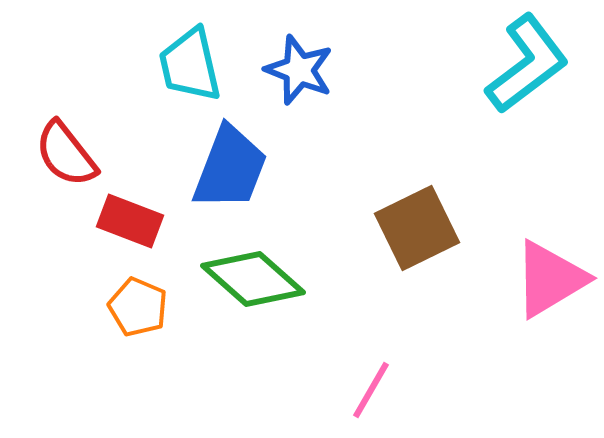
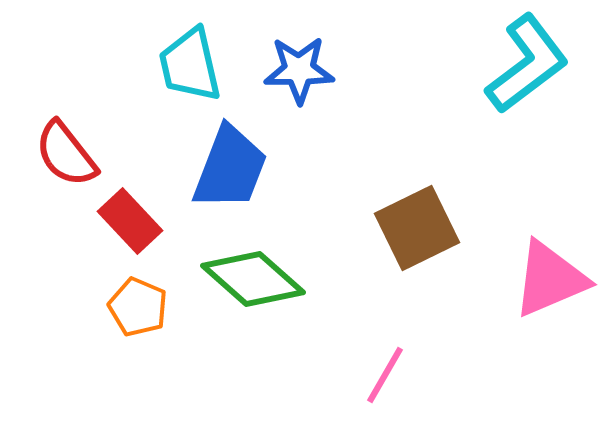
blue star: rotated 22 degrees counterclockwise
red rectangle: rotated 26 degrees clockwise
pink triangle: rotated 8 degrees clockwise
pink line: moved 14 px right, 15 px up
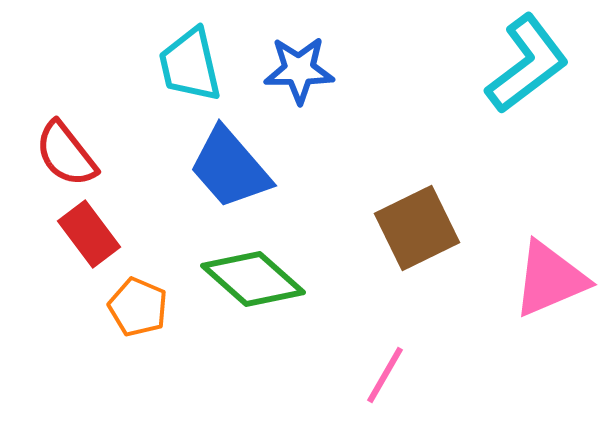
blue trapezoid: rotated 118 degrees clockwise
red rectangle: moved 41 px left, 13 px down; rotated 6 degrees clockwise
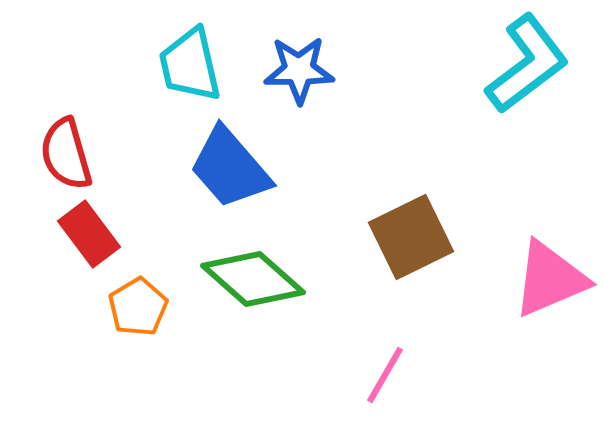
red semicircle: rotated 22 degrees clockwise
brown square: moved 6 px left, 9 px down
orange pentagon: rotated 18 degrees clockwise
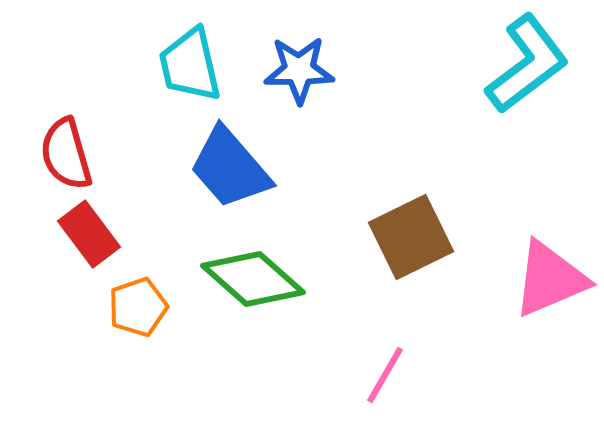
orange pentagon: rotated 12 degrees clockwise
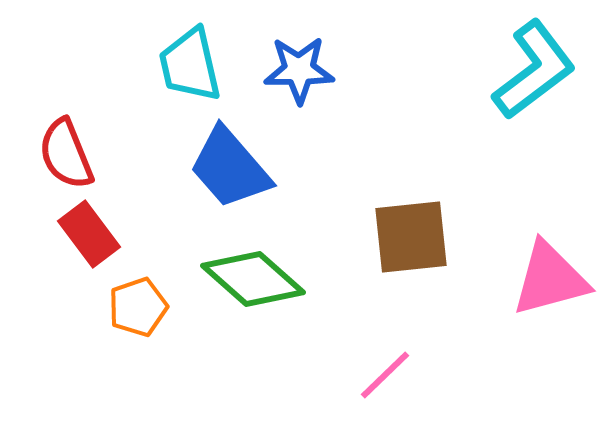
cyan L-shape: moved 7 px right, 6 px down
red semicircle: rotated 6 degrees counterclockwise
brown square: rotated 20 degrees clockwise
pink triangle: rotated 8 degrees clockwise
pink line: rotated 16 degrees clockwise
